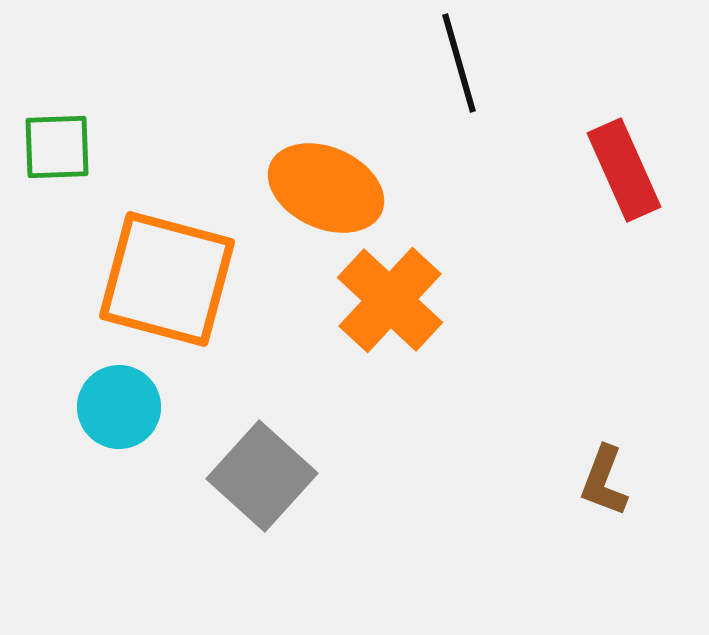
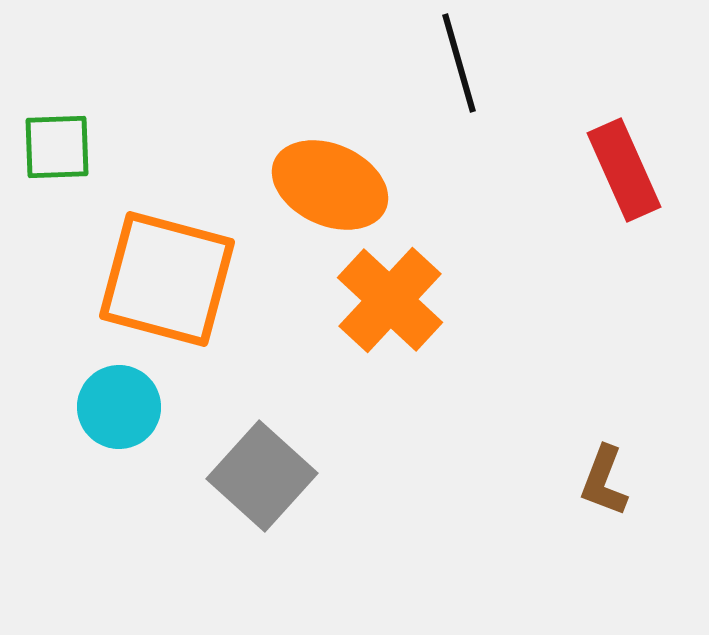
orange ellipse: moved 4 px right, 3 px up
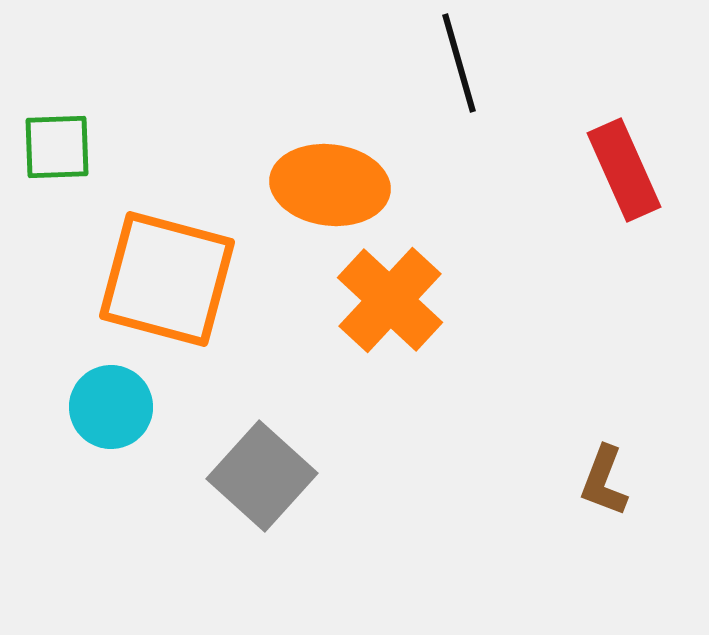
orange ellipse: rotated 17 degrees counterclockwise
cyan circle: moved 8 px left
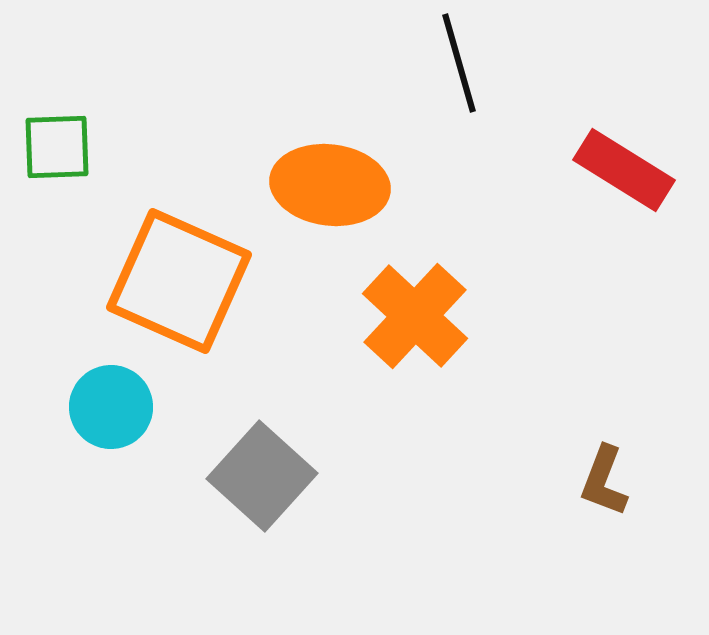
red rectangle: rotated 34 degrees counterclockwise
orange square: moved 12 px right, 2 px down; rotated 9 degrees clockwise
orange cross: moved 25 px right, 16 px down
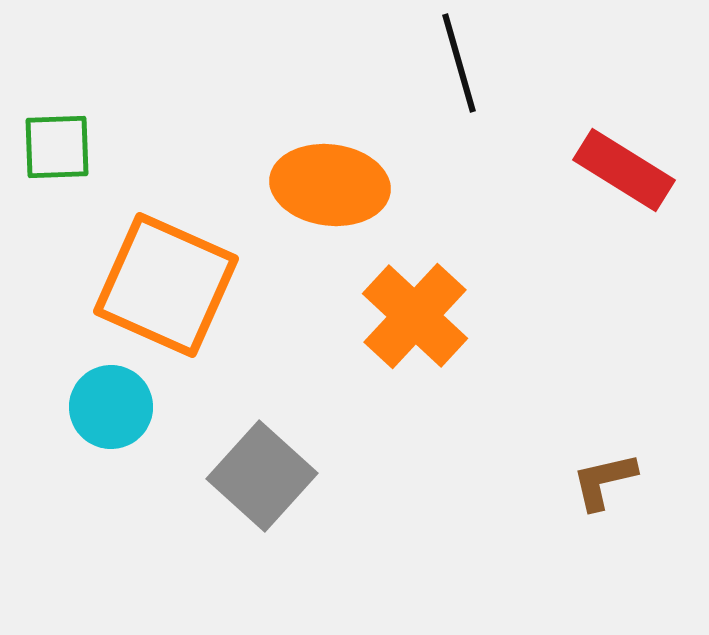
orange square: moved 13 px left, 4 px down
brown L-shape: rotated 56 degrees clockwise
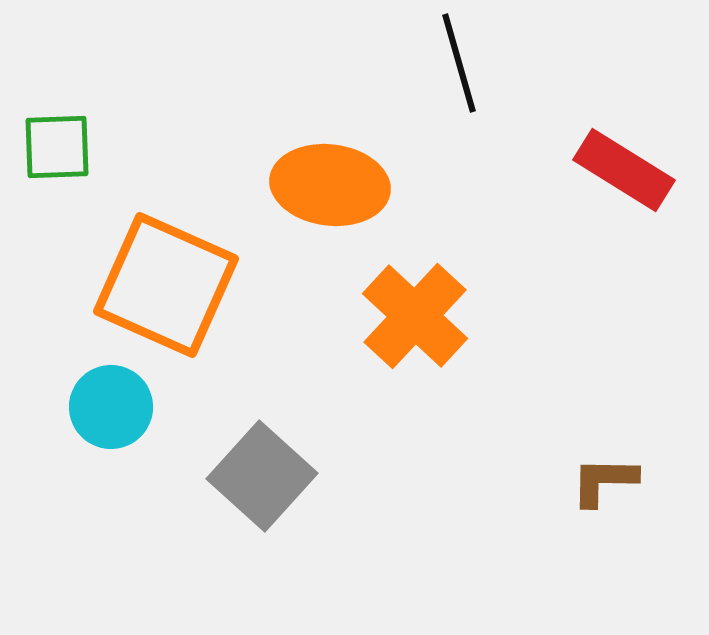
brown L-shape: rotated 14 degrees clockwise
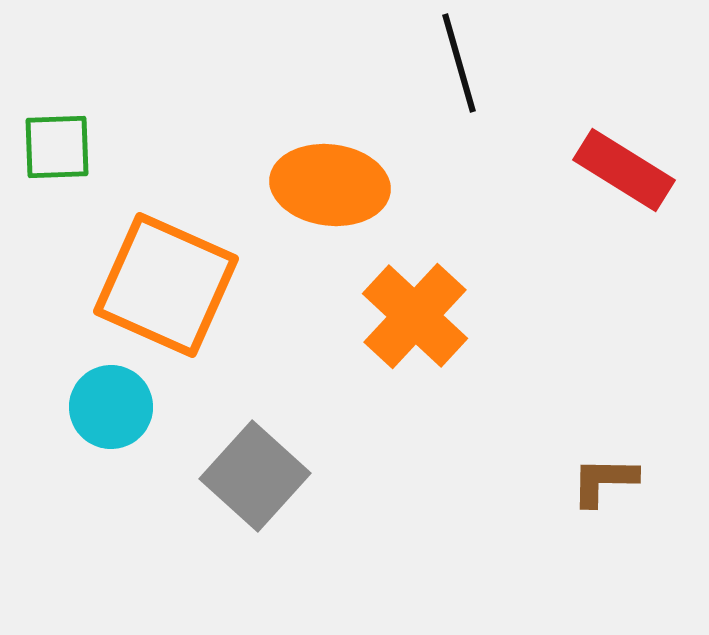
gray square: moved 7 px left
